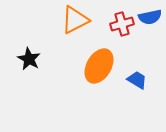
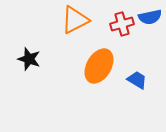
black star: rotated 10 degrees counterclockwise
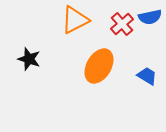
red cross: rotated 25 degrees counterclockwise
blue trapezoid: moved 10 px right, 4 px up
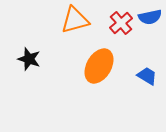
orange triangle: rotated 12 degrees clockwise
red cross: moved 1 px left, 1 px up
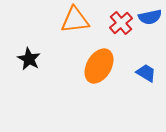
orange triangle: rotated 8 degrees clockwise
black star: rotated 10 degrees clockwise
blue trapezoid: moved 1 px left, 3 px up
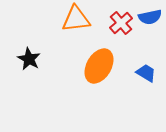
orange triangle: moved 1 px right, 1 px up
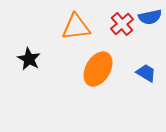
orange triangle: moved 8 px down
red cross: moved 1 px right, 1 px down
orange ellipse: moved 1 px left, 3 px down
